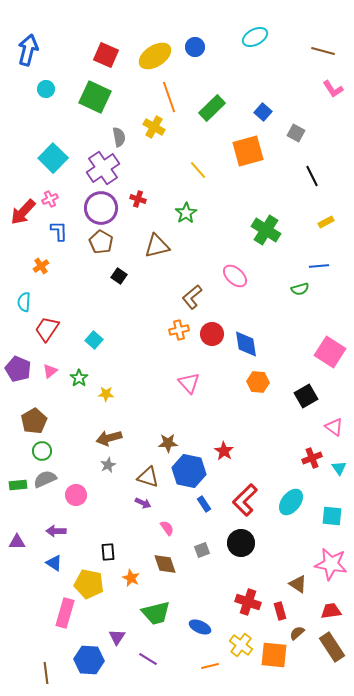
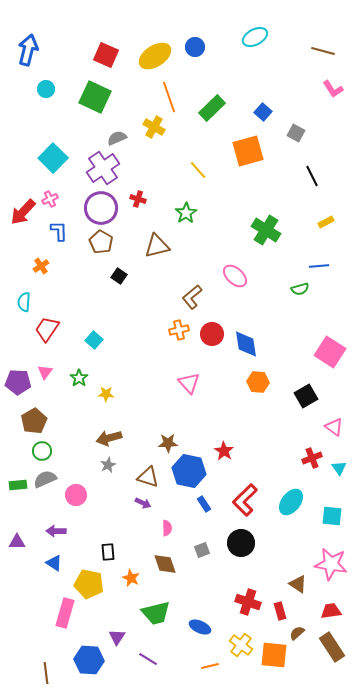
gray semicircle at (119, 137): moved 2 px left, 1 px down; rotated 102 degrees counterclockwise
purple pentagon at (18, 369): moved 13 px down; rotated 20 degrees counterclockwise
pink triangle at (50, 371): moved 5 px left, 1 px down; rotated 14 degrees counterclockwise
pink semicircle at (167, 528): rotated 35 degrees clockwise
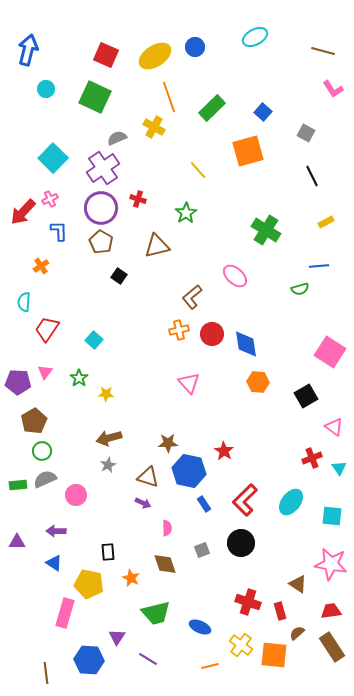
gray square at (296, 133): moved 10 px right
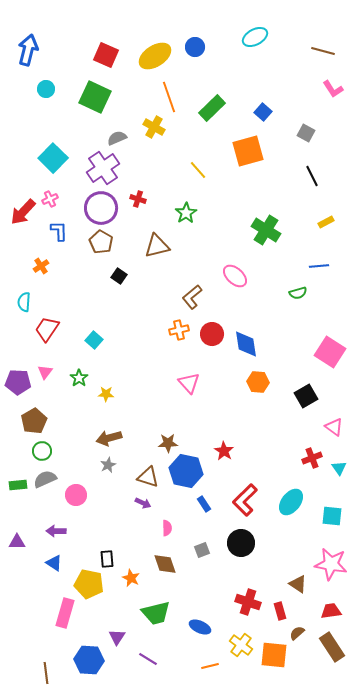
green semicircle at (300, 289): moved 2 px left, 4 px down
blue hexagon at (189, 471): moved 3 px left
black rectangle at (108, 552): moved 1 px left, 7 px down
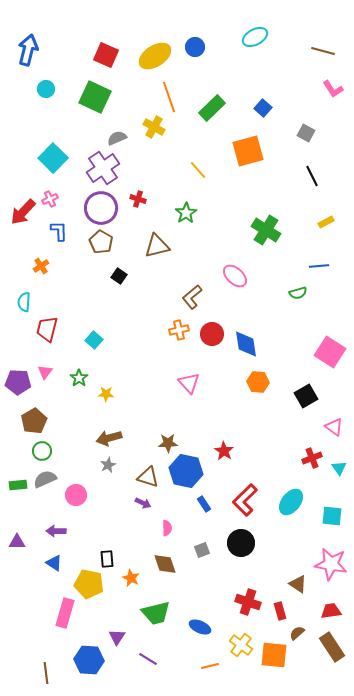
blue square at (263, 112): moved 4 px up
red trapezoid at (47, 329): rotated 20 degrees counterclockwise
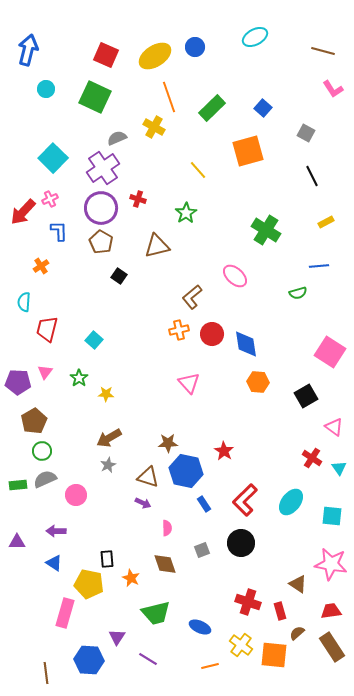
brown arrow at (109, 438): rotated 15 degrees counterclockwise
red cross at (312, 458): rotated 36 degrees counterclockwise
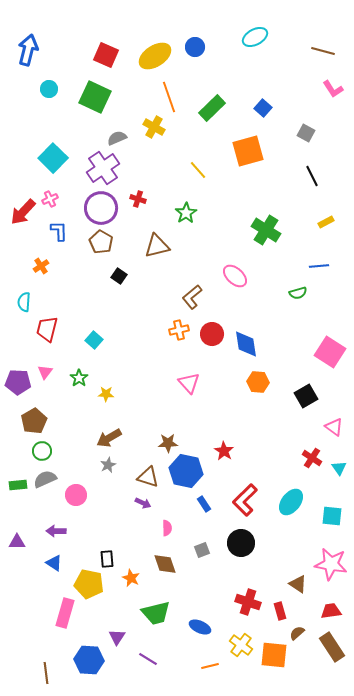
cyan circle at (46, 89): moved 3 px right
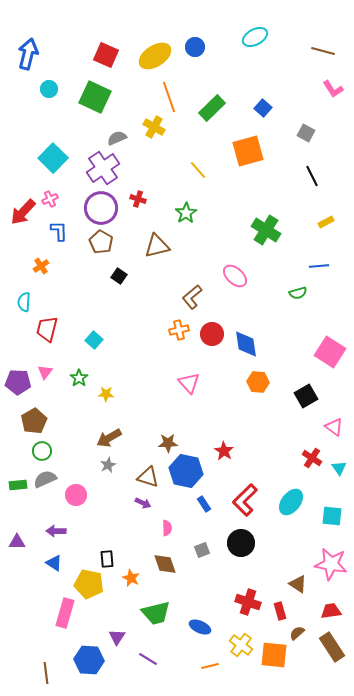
blue arrow at (28, 50): moved 4 px down
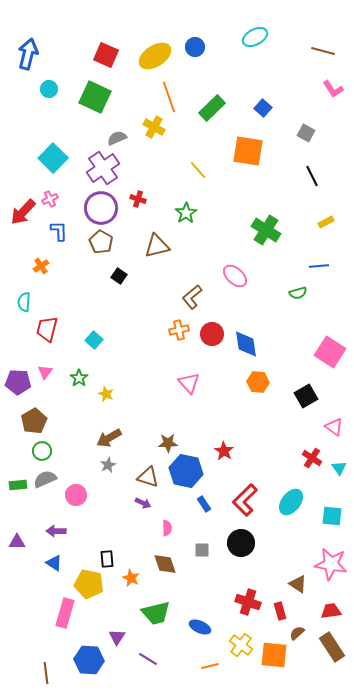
orange square at (248, 151): rotated 24 degrees clockwise
yellow star at (106, 394): rotated 21 degrees clockwise
gray square at (202, 550): rotated 21 degrees clockwise
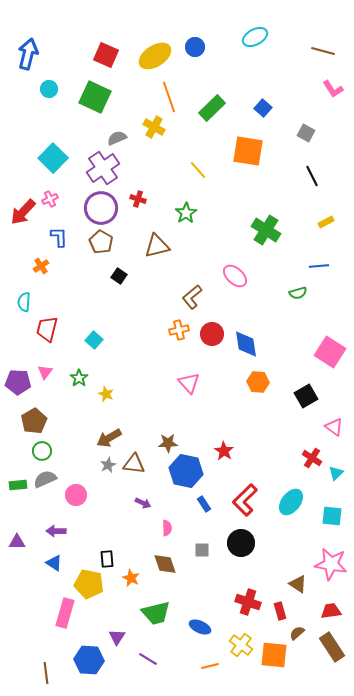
blue L-shape at (59, 231): moved 6 px down
cyan triangle at (339, 468): moved 3 px left, 5 px down; rotated 21 degrees clockwise
brown triangle at (148, 477): moved 14 px left, 13 px up; rotated 10 degrees counterclockwise
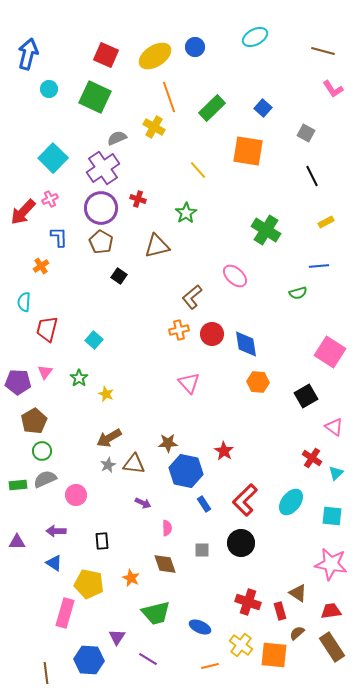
black rectangle at (107, 559): moved 5 px left, 18 px up
brown triangle at (298, 584): moved 9 px down
